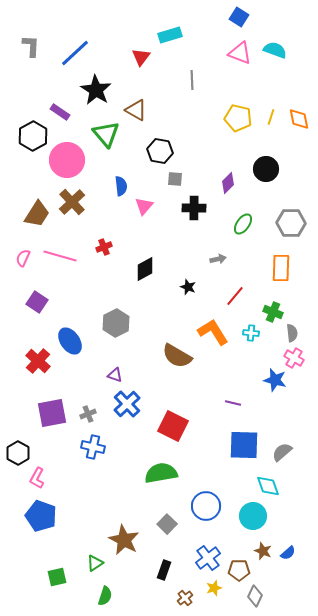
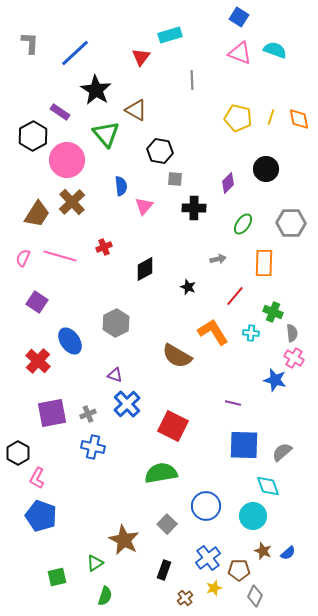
gray L-shape at (31, 46): moved 1 px left, 3 px up
orange rectangle at (281, 268): moved 17 px left, 5 px up
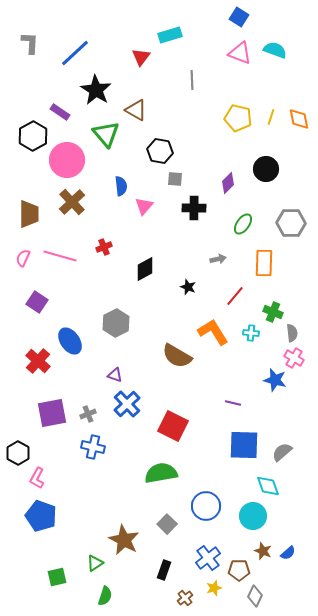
brown trapezoid at (37, 214): moved 8 px left; rotated 32 degrees counterclockwise
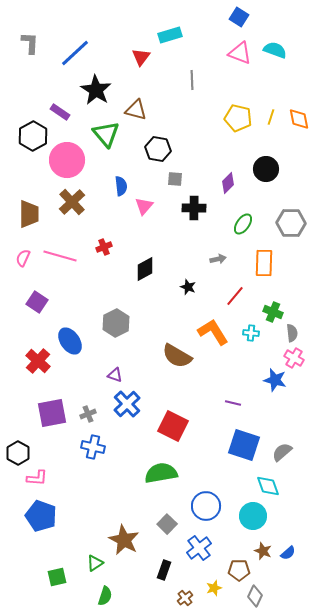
brown triangle at (136, 110): rotated 15 degrees counterclockwise
black hexagon at (160, 151): moved 2 px left, 2 px up
blue square at (244, 445): rotated 16 degrees clockwise
pink L-shape at (37, 478): rotated 115 degrees counterclockwise
blue cross at (208, 558): moved 9 px left, 10 px up
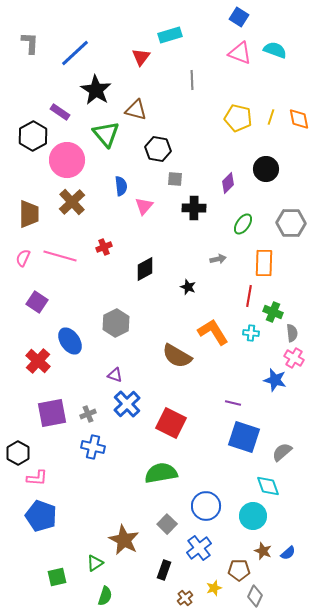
red line at (235, 296): moved 14 px right; rotated 30 degrees counterclockwise
red square at (173, 426): moved 2 px left, 3 px up
blue square at (244, 445): moved 8 px up
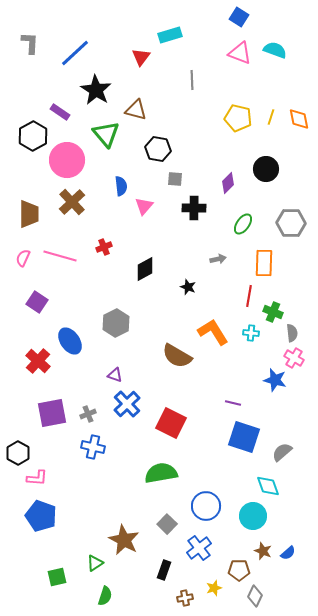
brown cross at (185, 598): rotated 28 degrees clockwise
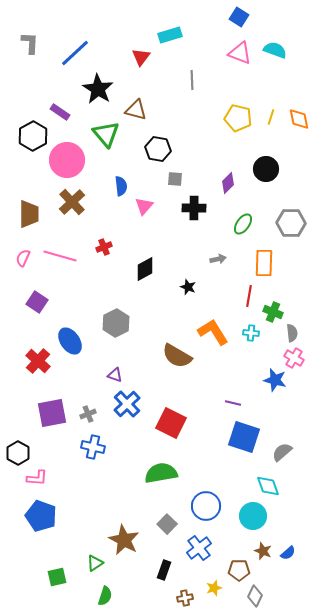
black star at (96, 90): moved 2 px right, 1 px up
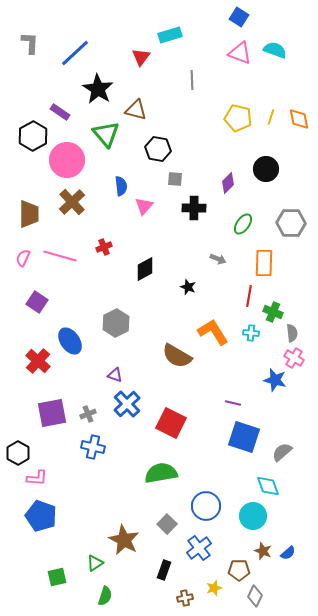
gray arrow at (218, 259): rotated 35 degrees clockwise
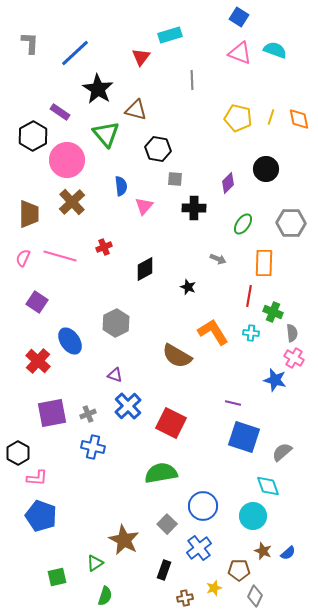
blue cross at (127, 404): moved 1 px right, 2 px down
blue circle at (206, 506): moved 3 px left
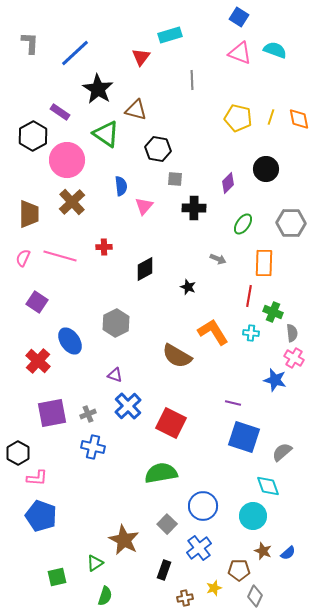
green triangle at (106, 134): rotated 16 degrees counterclockwise
red cross at (104, 247): rotated 21 degrees clockwise
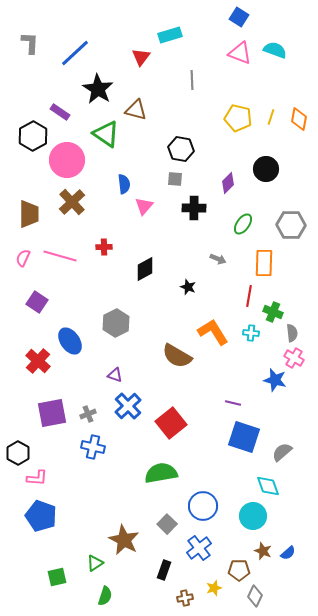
orange diamond at (299, 119): rotated 20 degrees clockwise
black hexagon at (158, 149): moved 23 px right
blue semicircle at (121, 186): moved 3 px right, 2 px up
gray hexagon at (291, 223): moved 2 px down
red square at (171, 423): rotated 24 degrees clockwise
